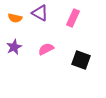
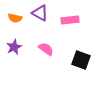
pink rectangle: moved 3 px left, 2 px down; rotated 60 degrees clockwise
pink semicircle: rotated 63 degrees clockwise
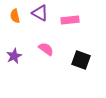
orange semicircle: moved 2 px up; rotated 64 degrees clockwise
purple star: moved 9 px down
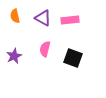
purple triangle: moved 3 px right, 5 px down
pink semicircle: moved 1 px left; rotated 112 degrees counterclockwise
black square: moved 8 px left, 2 px up
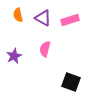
orange semicircle: moved 3 px right, 1 px up
pink rectangle: rotated 12 degrees counterclockwise
black square: moved 2 px left, 24 px down
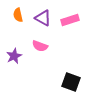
pink semicircle: moved 5 px left, 3 px up; rotated 84 degrees counterclockwise
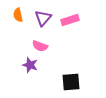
purple triangle: rotated 42 degrees clockwise
purple star: moved 16 px right, 9 px down; rotated 28 degrees counterclockwise
black square: rotated 24 degrees counterclockwise
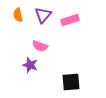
purple triangle: moved 3 px up
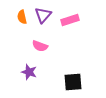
orange semicircle: moved 4 px right, 2 px down
purple star: moved 1 px left, 7 px down
black square: moved 2 px right
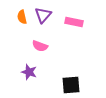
pink rectangle: moved 4 px right, 2 px down; rotated 30 degrees clockwise
black square: moved 2 px left, 3 px down
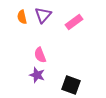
pink rectangle: rotated 48 degrees counterclockwise
pink semicircle: moved 9 px down; rotated 49 degrees clockwise
purple star: moved 8 px right, 3 px down
black square: rotated 24 degrees clockwise
